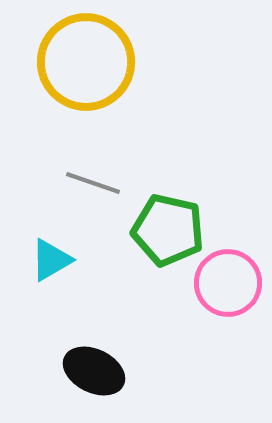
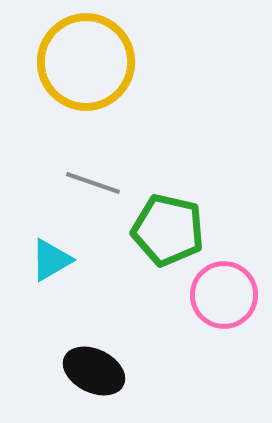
pink circle: moved 4 px left, 12 px down
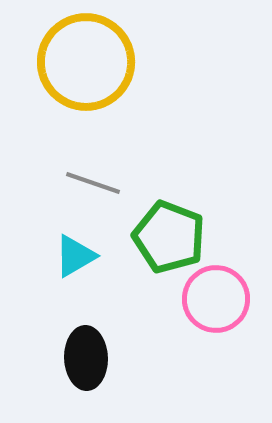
green pentagon: moved 1 px right, 7 px down; rotated 8 degrees clockwise
cyan triangle: moved 24 px right, 4 px up
pink circle: moved 8 px left, 4 px down
black ellipse: moved 8 px left, 13 px up; rotated 62 degrees clockwise
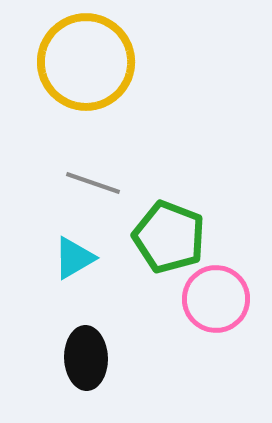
cyan triangle: moved 1 px left, 2 px down
